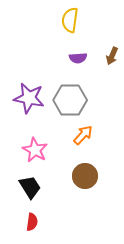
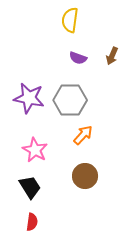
purple semicircle: rotated 24 degrees clockwise
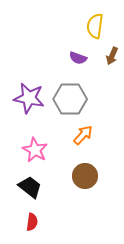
yellow semicircle: moved 25 px right, 6 px down
gray hexagon: moved 1 px up
black trapezoid: rotated 20 degrees counterclockwise
